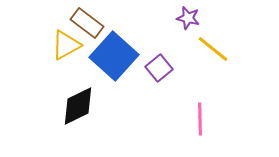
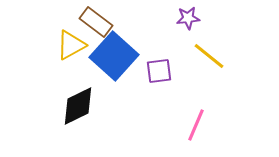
purple star: rotated 20 degrees counterclockwise
brown rectangle: moved 9 px right, 1 px up
yellow triangle: moved 5 px right
yellow line: moved 4 px left, 7 px down
purple square: moved 3 px down; rotated 32 degrees clockwise
pink line: moved 4 px left, 6 px down; rotated 24 degrees clockwise
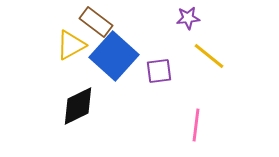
pink line: rotated 16 degrees counterclockwise
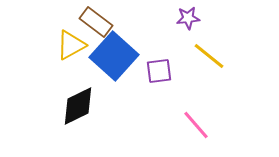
pink line: rotated 48 degrees counterclockwise
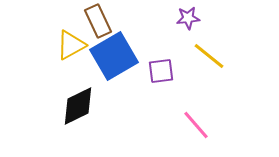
brown rectangle: moved 2 px right, 1 px up; rotated 28 degrees clockwise
blue square: rotated 18 degrees clockwise
purple square: moved 2 px right
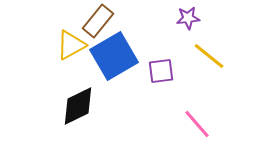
brown rectangle: rotated 64 degrees clockwise
pink line: moved 1 px right, 1 px up
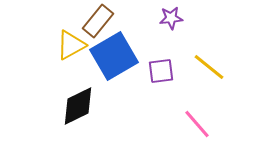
purple star: moved 17 px left
yellow line: moved 11 px down
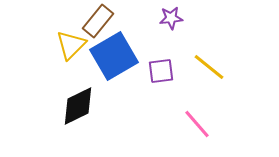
yellow triangle: rotated 16 degrees counterclockwise
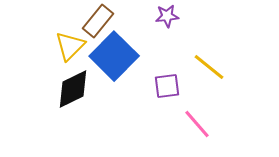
purple star: moved 4 px left, 2 px up
yellow triangle: moved 1 px left, 1 px down
blue square: rotated 15 degrees counterclockwise
purple square: moved 6 px right, 15 px down
black diamond: moved 5 px left, 17 px up
